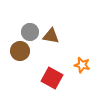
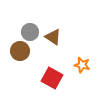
brown triangle: moved 2 px right, 1 px down; rotated 24 degrees clockwise
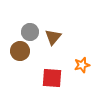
brown triangle: rotated 36 degrees clockwise
orange star: rotated 28 degrees counterclockwise
red square: rotated 25 degrees counterclockwise
